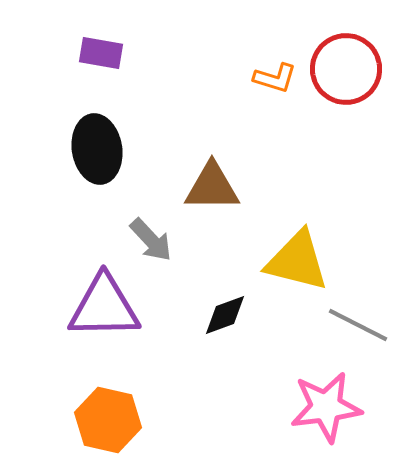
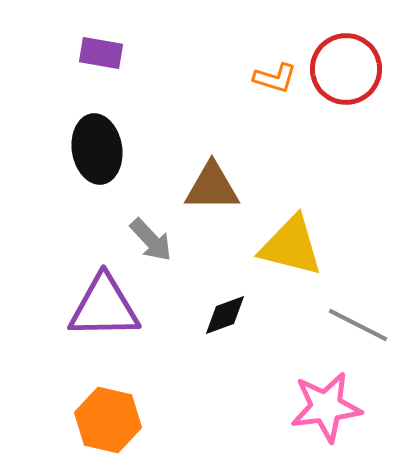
yellow triangle: moved 6 px left, 15 px up
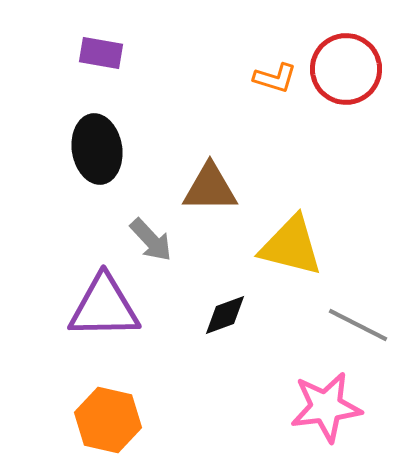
brown triangle: moved 2 px left, 1 px down
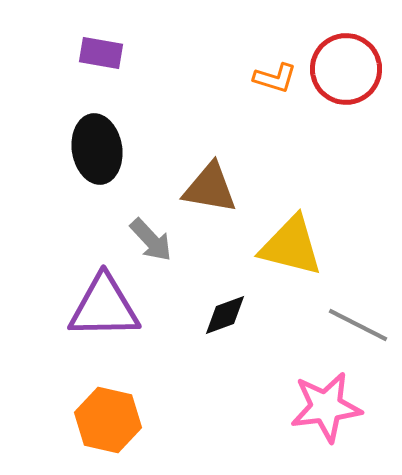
brown triangle: rotated 10 degrees clockwise
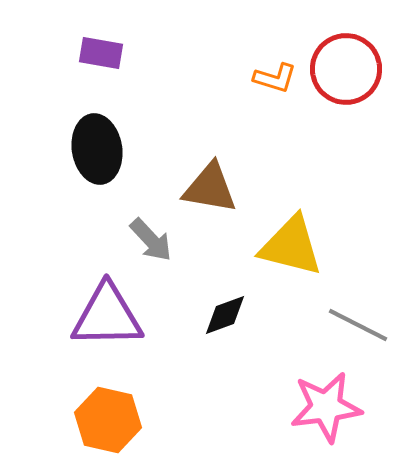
purple triangle: moved 3 px right, 9 px down
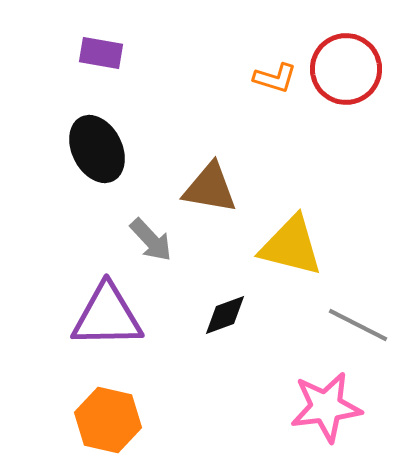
black ellipse: rotated 18 degrees counterclockwise
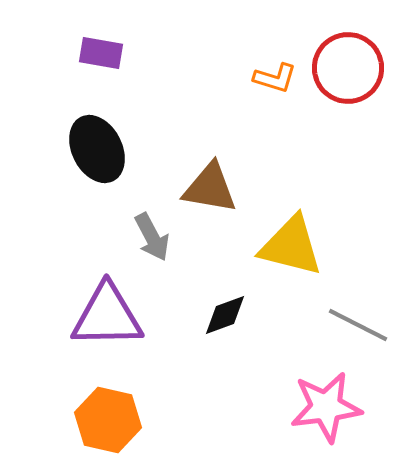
red circle: moved 2 px right, 1 px up
gray arrow: moved 1 px right, 3 px up; rotated 15 degrees clockwise
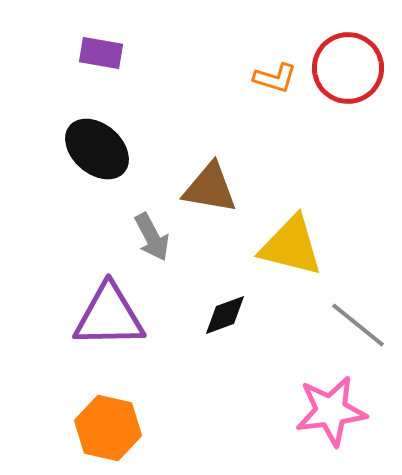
black ellipse: rotated 22 degrees counterclockwise
purple triangle: moved 2 px right
gray line: rotated 12 degrees clockwise
pink star: moved 5 px right, 4 px down
orange hexagon: moved 8 px down
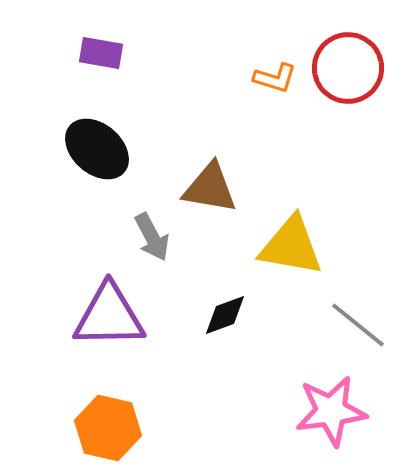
yellow triangle: rotated 4 degrees counterclockwise
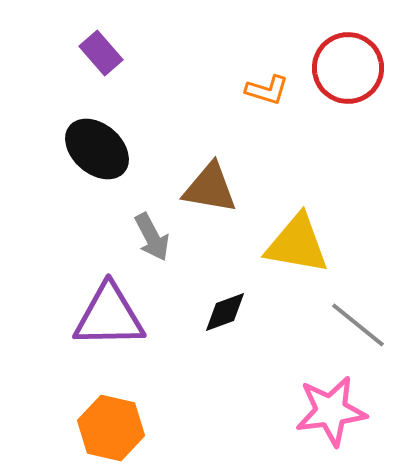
purple rectangle: rotated 39 degrees clockwise
orange L-shape: moved 8 px left, 12 px down
yellow triangle: moved 6 px right, 2 px up
black diamond: moved 3 px up
orange hexagon: moved 3 px right
